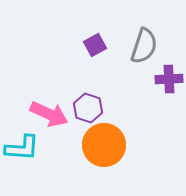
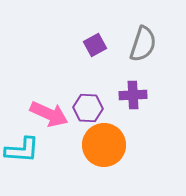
gray semicircle: moved 1 px left, 2 px up
purple cross: moved 36 px left, 16 px down
purple hexagon: rotated 16 degrees counterclockwise
cyan L-shape: moved 2 px down
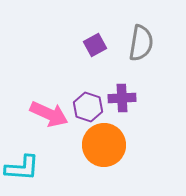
gray semicircle: moved 2 px left, 1 px up; rotated 9 degrees counterclockwise
purple cross: moved 11 px left, 3 px down
purple hexagon: moved 1 px up; rotated 16 degrees clockwise
cyan L-shape: moved 18 px down
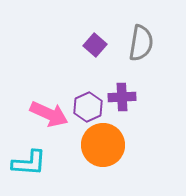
purple square: rotated 20 degrees counterclockwise
purple cross: moved 1 px up
purple hexagon: rotated 16 degrees clockwise
orange circle: moved 1 px left
cyan L-shape: moved 7 px right, 5 px up
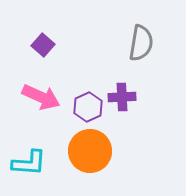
purple square: moved 52 px left
pink arrow: moved 8 px left, 17 px up
orange circle: moved 13 px left, 6 px down
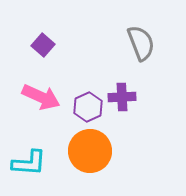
gray semicircle: rotated 30 degrees counterclockwise
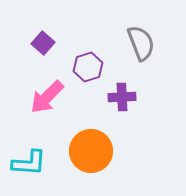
purple square: moved 2 px up
pink arrow: moved 6 px right; rotated 111 degrees clockwise
purple hexagon: moved 40 px up; rotated 8 degrees clockwise
orange circle: moved 1 px right
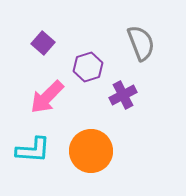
purple cross: moved 1 px right, 2 px up; rotated 24 degrees counterclockwise
cyan L-shape: moved 4 px right, 13 px up
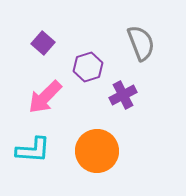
pink arrow: moved 2 px left
orange circle: moved 6 px right
